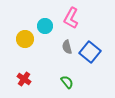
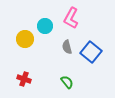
blue square: moved 1 px right
red cross: rotated 16 degrees counterclockwise
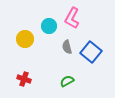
pink L-shape: moved 1 px right
cyan circle: moved 4 px right
green semicircle: moved 1 px up; rotated 80 degrees counterclockwise
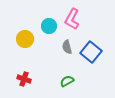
pink L-shape: moved 1 px down
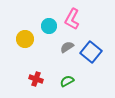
gray semicircle: rotated 72 degrees clockwise
red cross: moved 12 px right
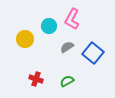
blue square: moved 2 px right, 1 px down
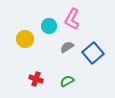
blue square: rotated 10 degrees clockwise
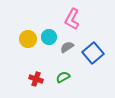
cyan circle: moved 11 px down
yellow circle: moved 3 px right
green semicircle: moved 4 px left, 4 px up
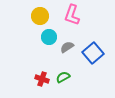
pink L-shape: moved 4 px up; rotated 10 degrees counterclockwise
yellow circle: moved 12 px right, 23 px up
red cross: moved 6 px right
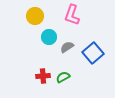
yellow circle: moved 5 px left
red cross: moved 1 px right, 3 px up; rotated 24 degrees counterclockwise
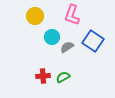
cyan circle: moved 3 px right
blue square: moved 12 px up; rotated 15 degrees counterclockwise
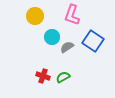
red cross: rotated 24 degrees clockwise
